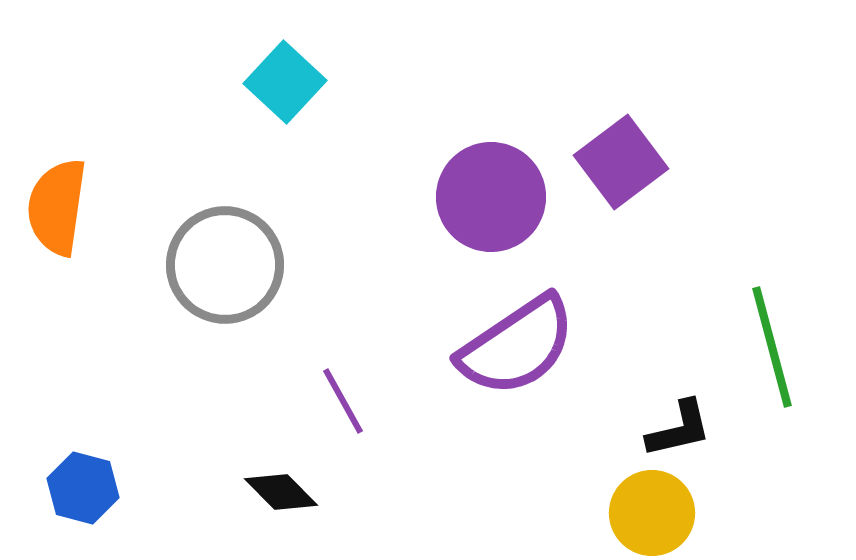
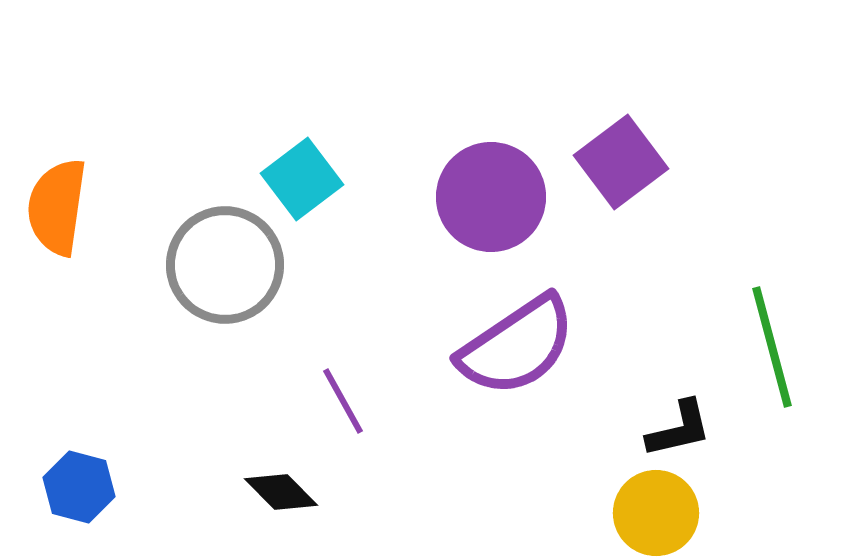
cyan square: moved 17 px right, 97 px down; rotated 10 degrees clockwise
blue hexagon: moved 4 px left, 1 px up
yellow circle: moved 4 px right
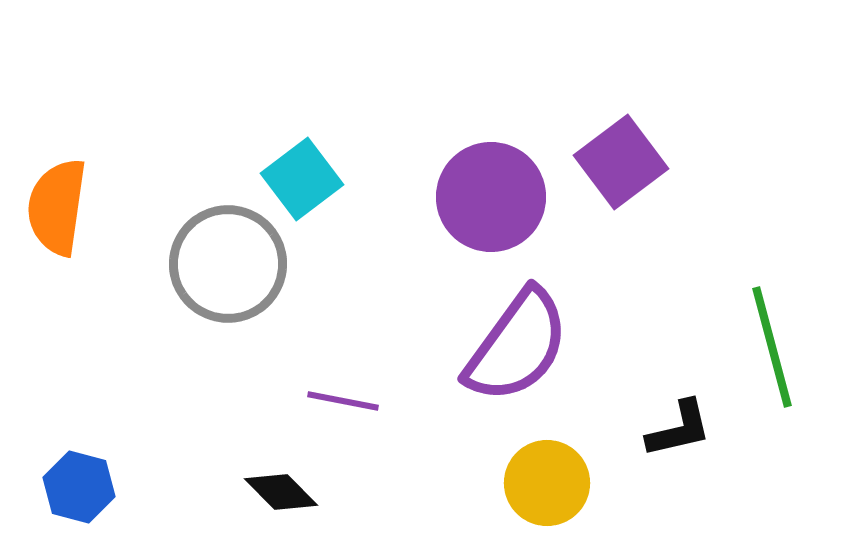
gray circle: moved 3 px right, 1 px up
purple semicircle: rotated 20 degrees counterclockwise
purple line: rotated 50 degrees counterclockwise
yellow circle: moved 109 px left, 30 px up
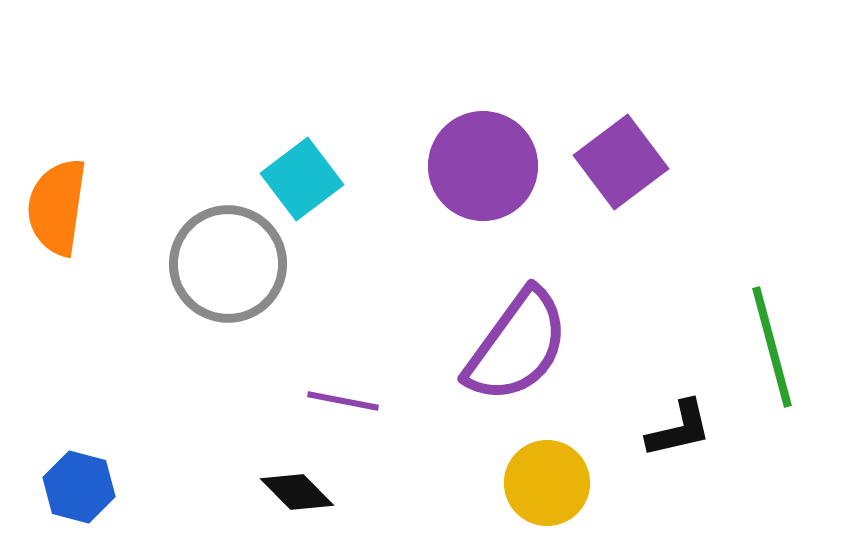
purple circle: moved 8 px left, 31 px up
black diamond: moved 16 px right
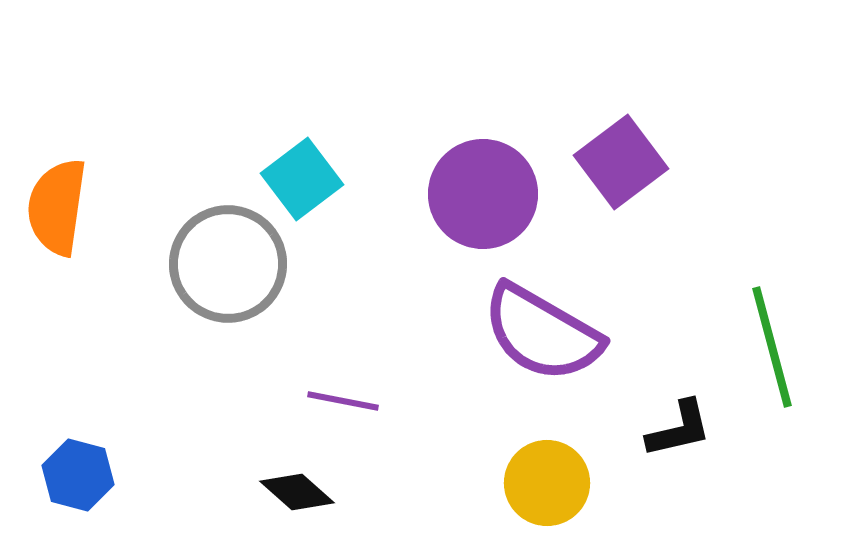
purple circle: moved 28 px down
purple semicircle: moved 25 px right, 13 px up; rotated 84 degrees clockwise
blue hexagon: moved 1 px left, 12 px up
black diamond: rotated 4 degrees counterclockwise
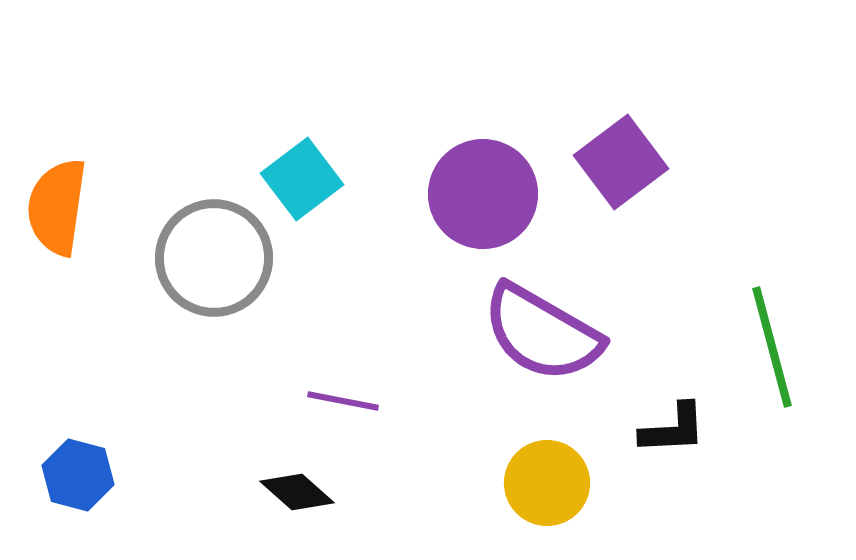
gray circle: moved 14 px left, 6 px up
black L-shape: moved 6 px left; rotated 10 degrees clockwise
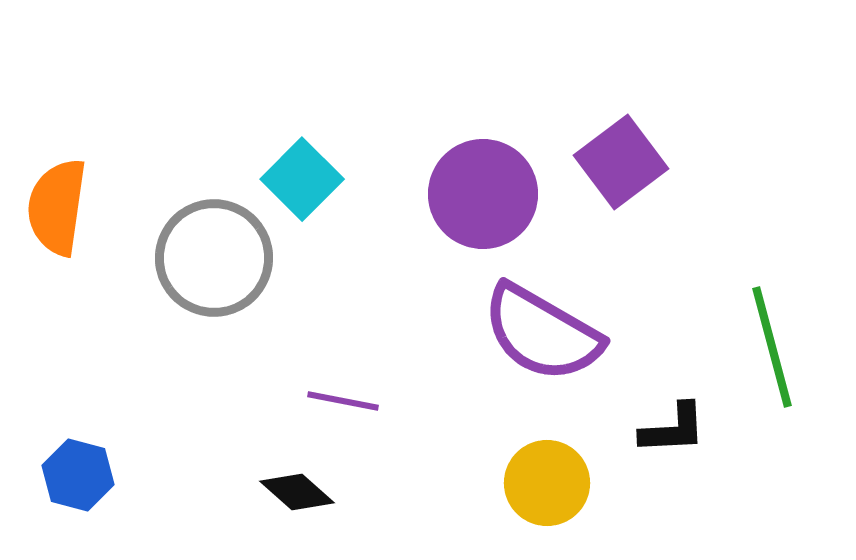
cyan square: rotated 8 degrees counterclockwise
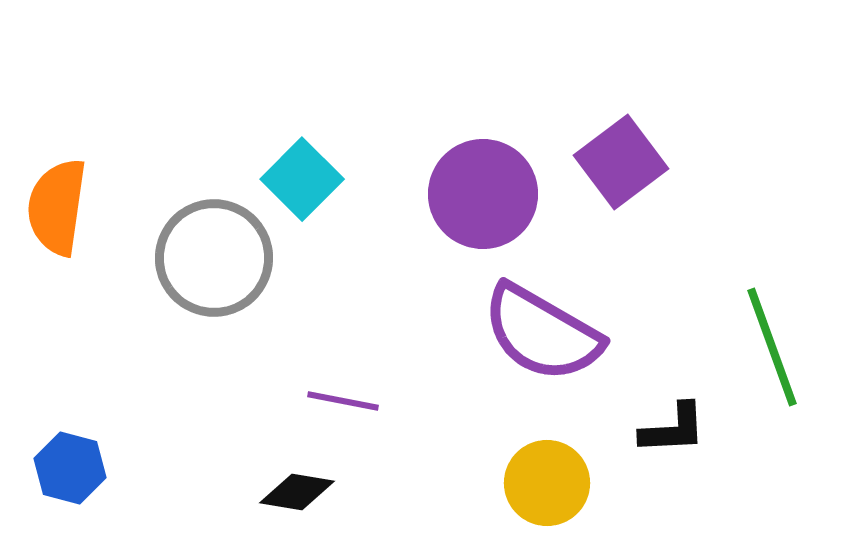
green line: rotated 5 degrees counterclockwise
blue hexagon: moved 8 px left, 7 px up
black diamond: rotated 32 degrees counterclockwise
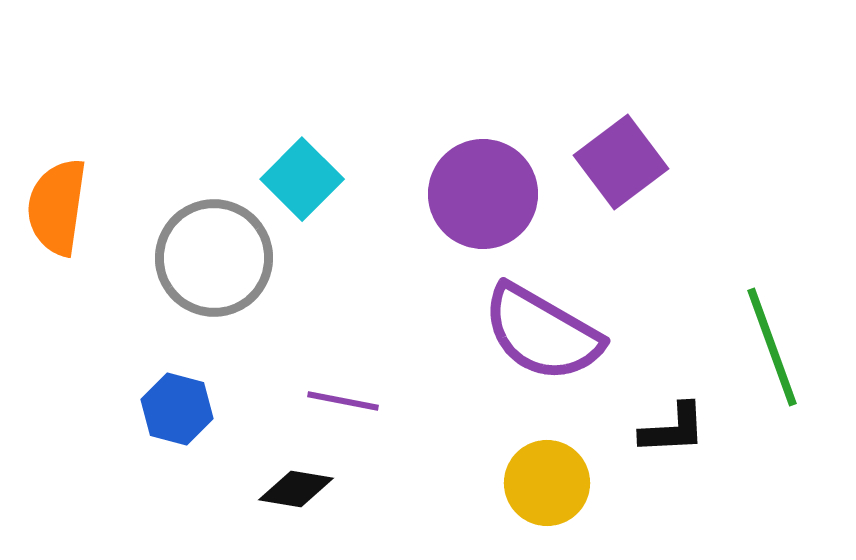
blue hexagon: moved 107 px right, 59 px up
black diamond: moved 1 px left, 3 px up
